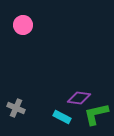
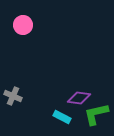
gray cross: moved 3 px left, 12 px up
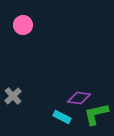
gray cross: rotated 24 degrees clockwise
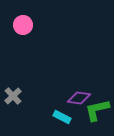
green L-shape: moved 1 px right, 4 px up
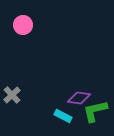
gray cross: moved 1 px left, 1 px up
green L-shape: moved 2 px left, 1 px down
cyan rectangle: moved 1 px right, 1 px up
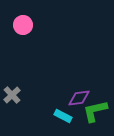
purple diamond: rotated 15 degrees counterclockwise
